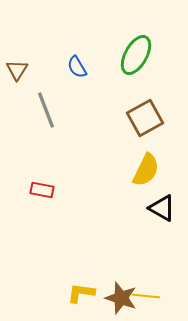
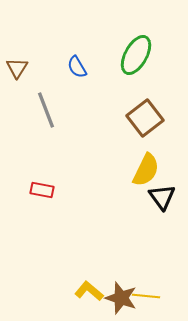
brown triangle: moved 2 px up
brown square: rotated 9 degrees counterclockwise
black triangle: moved 11 px up; rotated 24 degrees clockwise
yellow L-shape: moved 8 px right, 2 px up; rotated 32 degrees clockwise
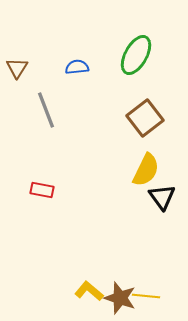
blue semicircle: rotated 115 degrees clockwise
brown star: moved 1 px left
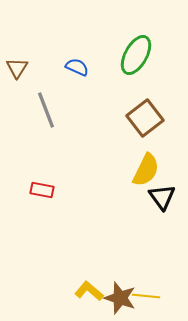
blue semicircle: rotated 30 degrees clockwise
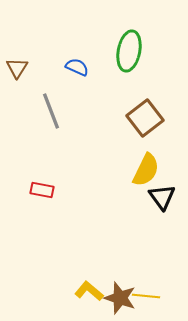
green ellipse: moved 7 px left, 4 px up; rotated 18 degrees counterclockwise
gray line: moved 5 px right, 1 px down
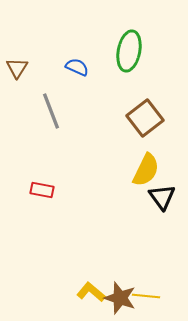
yellow L-shape: moved 2 px right, 1 px down
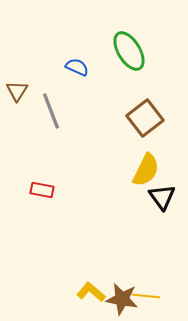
green ellipse: rotated 42 degrees counterclockwise
brown triangle: moved 23 px down
brown star: moved 2 px right, 1 px down; rotated 8 degrees counterclockwise
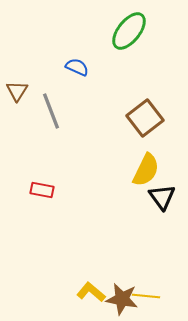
green ellipse: moved 20 px up; rotated 69 degrees clockwise
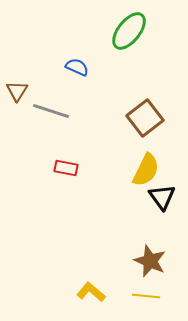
gray line: rotated 51 degrees counterclockwise
red rectangle: moved 24 px right, 22 px up
brown star: moved 28 px right, 38 px up; rotated 12 degrees clockwise
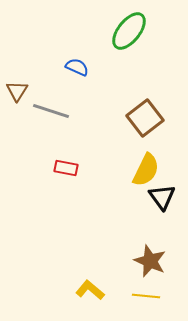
yellow L-shape: moved 1 px left, 2 px up
